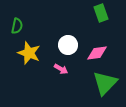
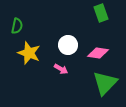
pink diamond: moved 1 px right; rotated 15 degrees clockwise
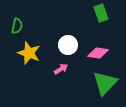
pink arrow: rotated 64 degrees counterclockwise
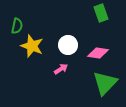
yellow star: moved 3 px right, 7 px up
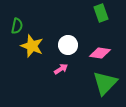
pink diamond: moved 2 px right
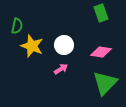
white circle: moved 4 px left
pink diamond: moved 1 px right, 1 px up
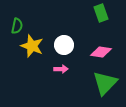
pink arrow: rotated 32 degrees clockwise
